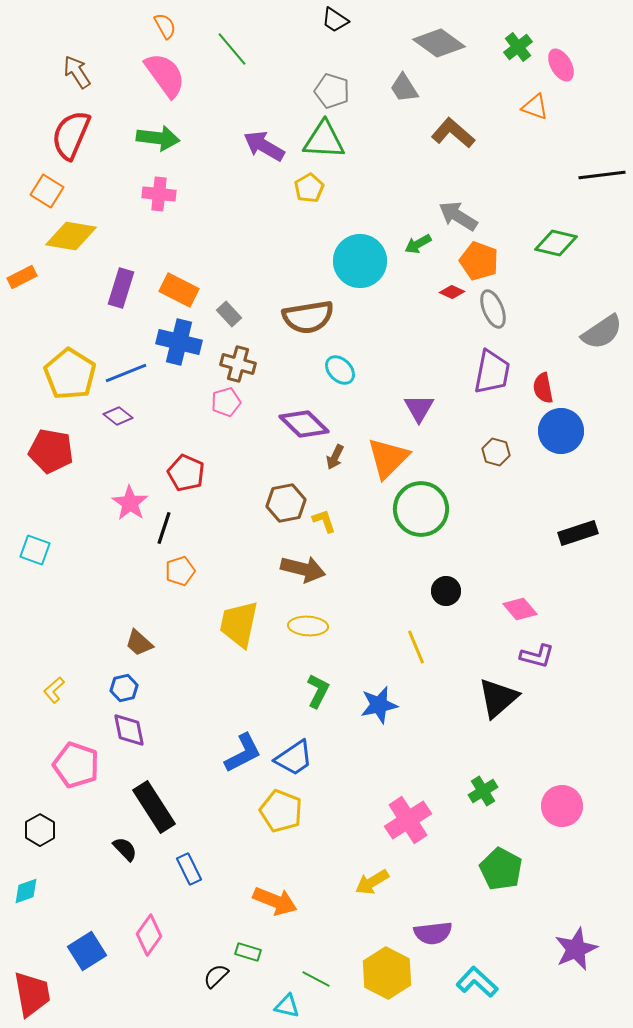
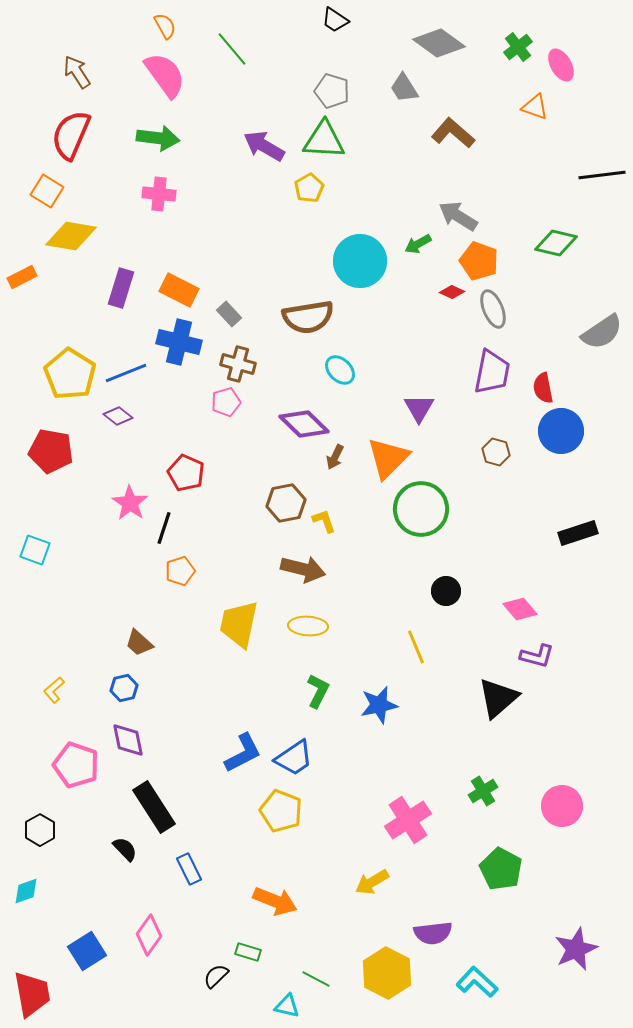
purple diamond at (129, 730): moved 1 px left, 10 px down
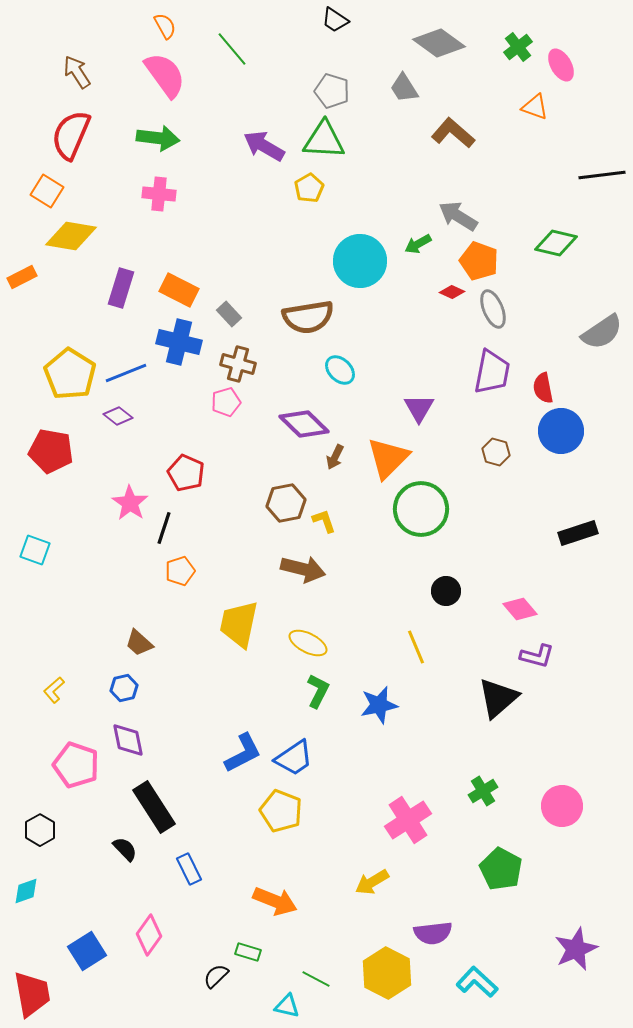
yellow ellipse at (308, 626): moved 17 px down; rotated 24 degrees clockwise
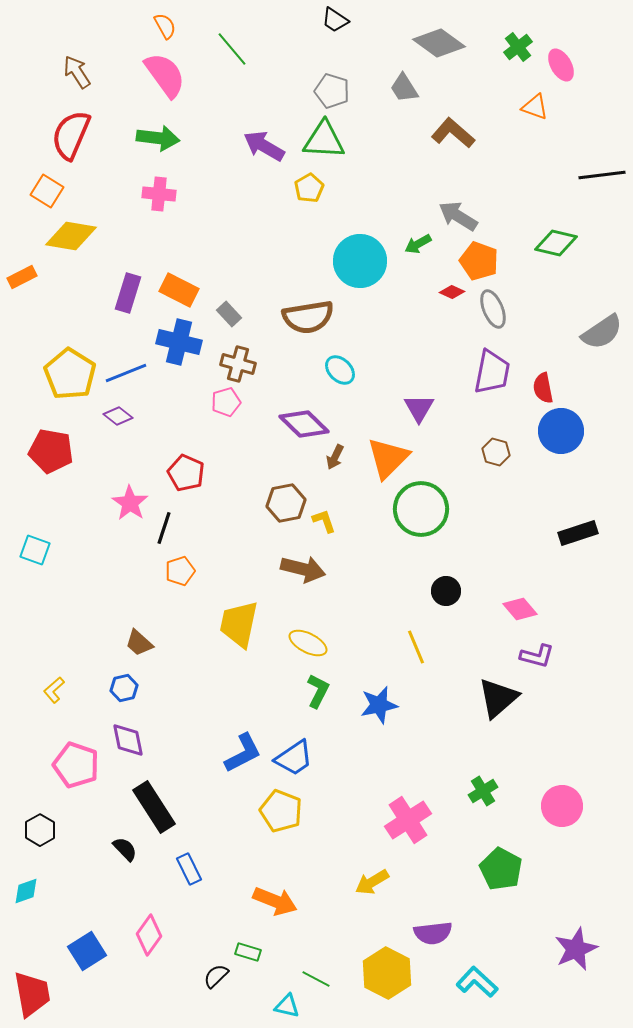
purple rectangle at (121, 288): moved 7 px right, 5 px down
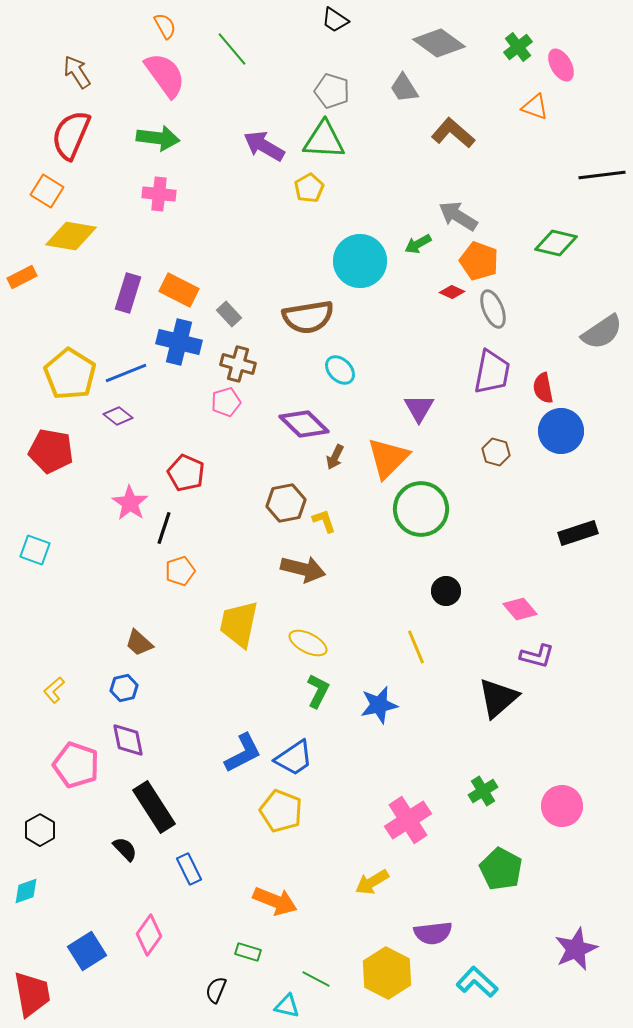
black semicircle at (216, 976): moved 14 px down; rotated 24 degrees counterclockwise
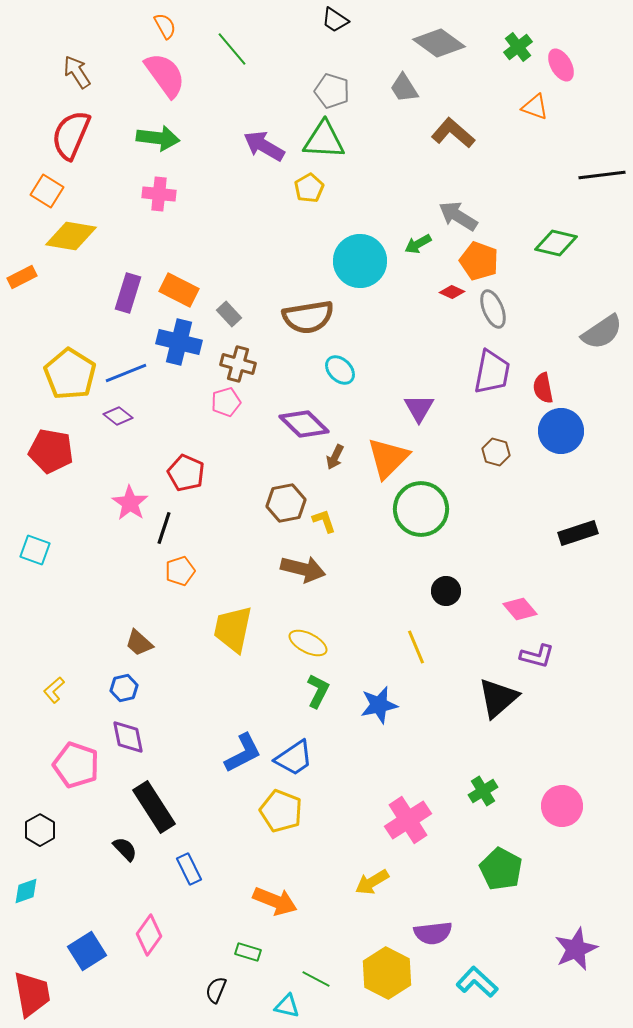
yellow trapezoid at (239, 624): moved 6 px left, 5 px down
purple diamond at (128, 740): moved 3 px up
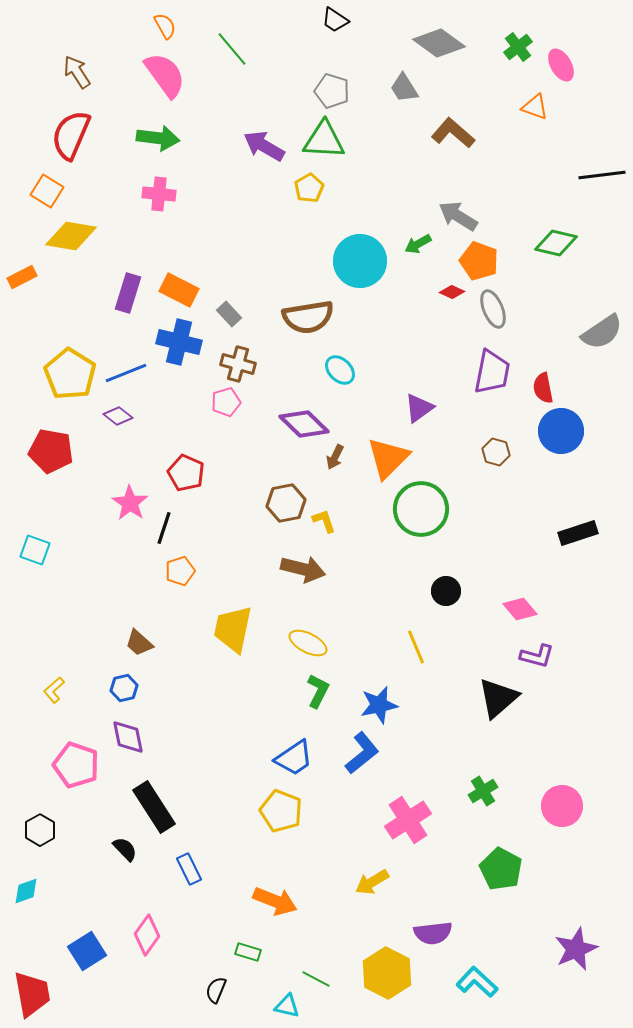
purple triangle at (419, 408): rotated 24 degrees clockwise
blue L-shape at (243, 753): moved 119 px right; rotated 12 degrees counterclockwise
pink diamond at (149, 935): moved 2 px left
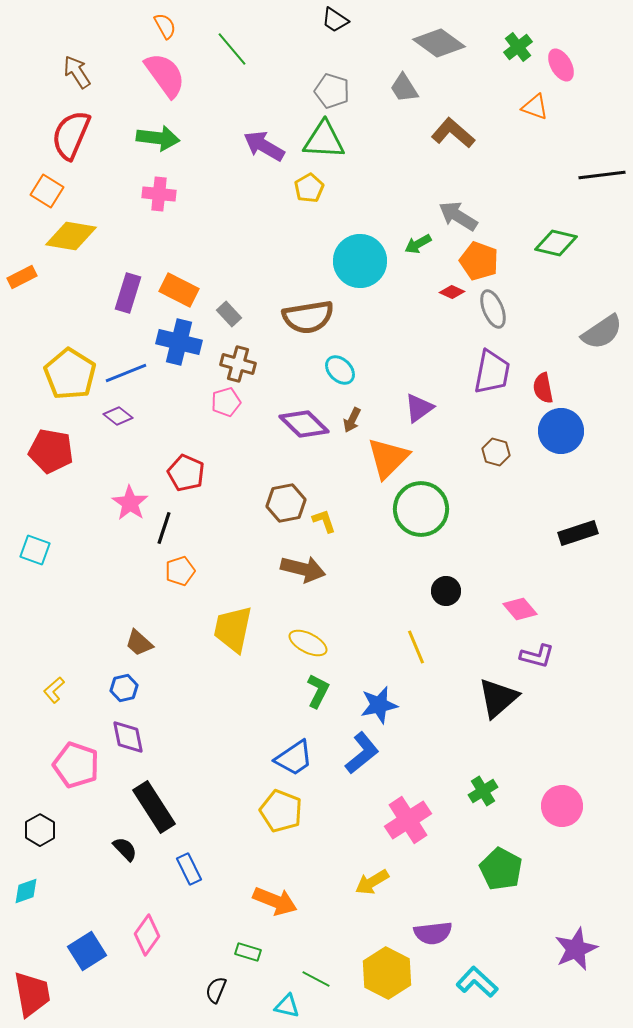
brown arrow at (335, 457): moved 17 px right, 37 px up
